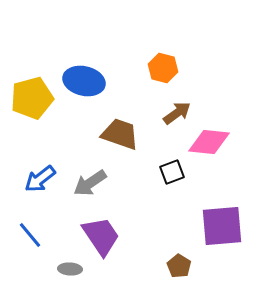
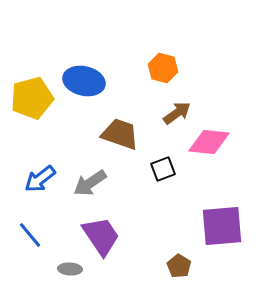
black square: moved 9 px left, 3 px up
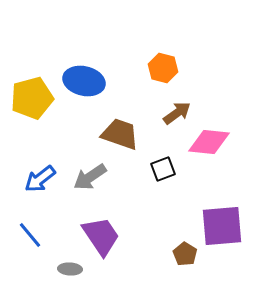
gray arrow: moved 6 px up
brown pentagon: moved 6 px right, 12 px up
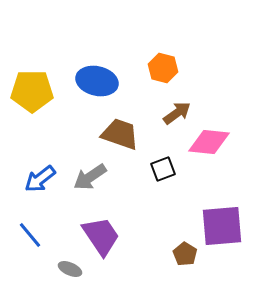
blue ellipse: moved 13 px right
yellow pentagon: moved 7 px up; rotated 15 degrees clockwise
gray ellipse: rotated 20 degrees clockwise
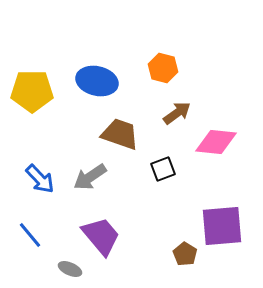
pink diamond: moved 7 px right
blue arrow: rotated 96 degrees counterclockwise
purple trapezoid: rotated 6 degrees counterclockwise
